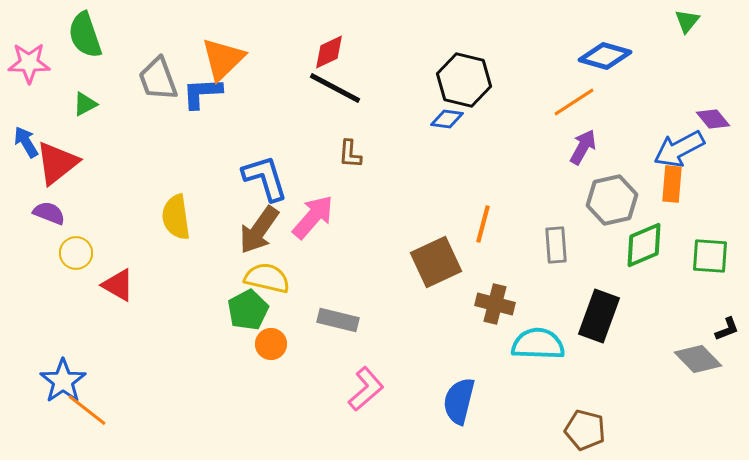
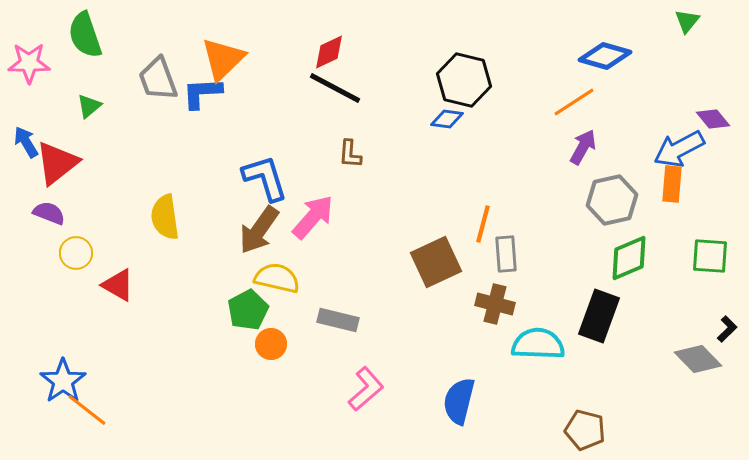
green triangle at (85, 104): moved 4 px right, 2 px down; rotated 12 degrees counterclockwise
yellow semicircle at (176, 217): moved 11 px left
gray rectangle at (556, 245): moved 50 px left, 9 px down
green diamond at (644, 245): moved 15 px left, 13 px down
yellow semicircle at (267, 278): moved 10 px right
black L-shape at (727, 329): rotated 24 degrees counterclockwise
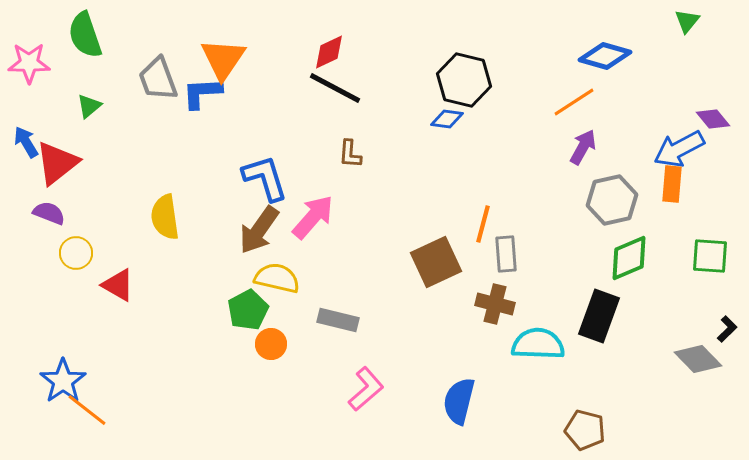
orange triangle at (223, 59): rotated 12 degrees counterclockwise
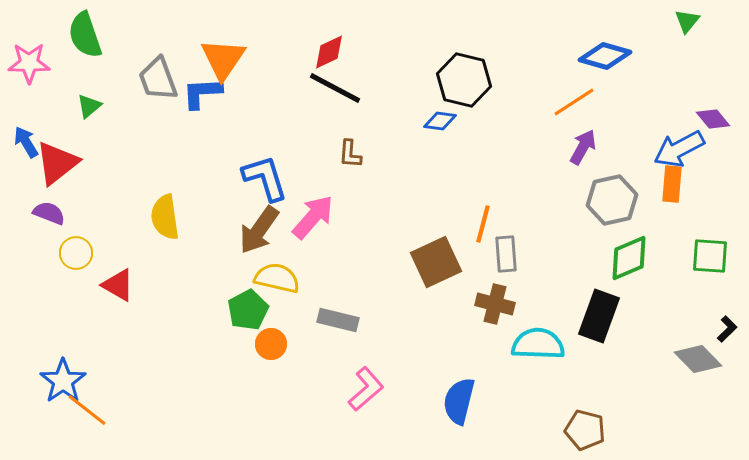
blue diamond at (447, 119): moved 7 px left, 2 px down
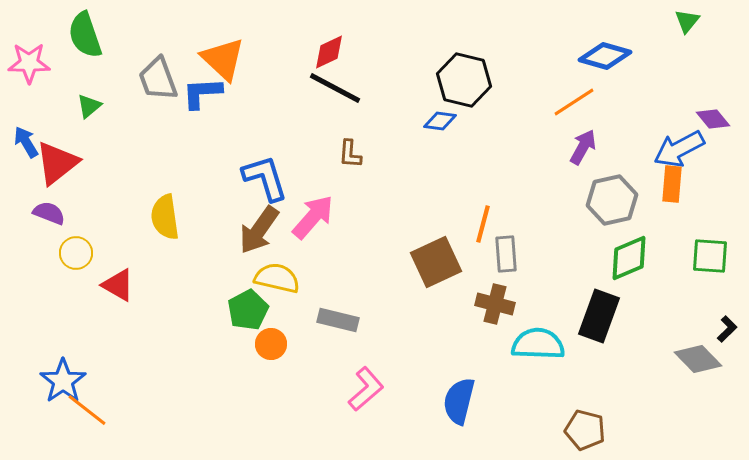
orange triangle at (223, 59): rotated 21 degrees counterclockwise
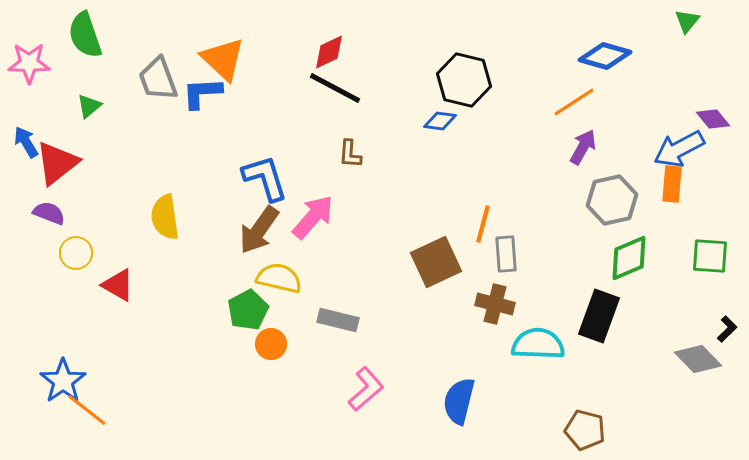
yellow semicircle at (277, 278): moved 2 px right
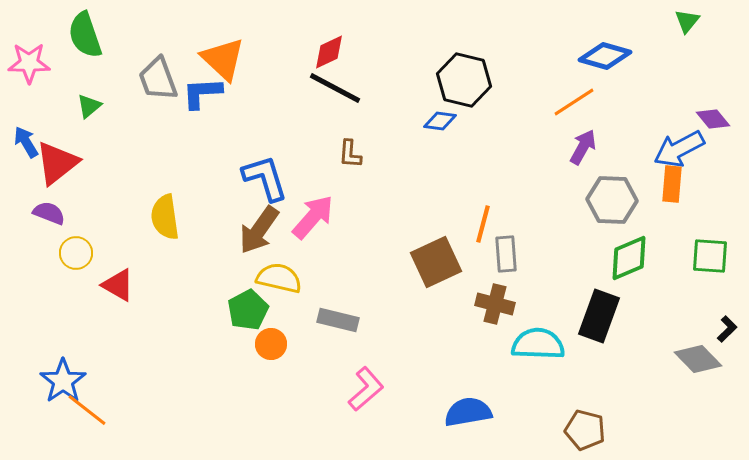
gray hexagon at (612, 200): rotated 15 degrees clockwise
blue semicircle at (459, 401): moved 9 px right, 11 px down; rotated 66 degrees clockwise
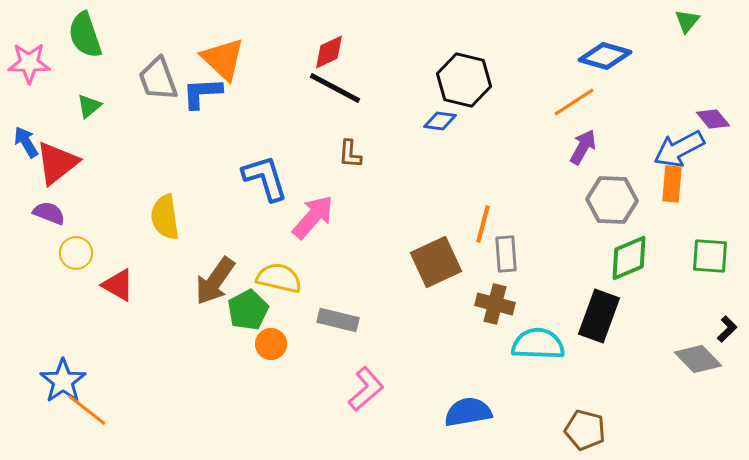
brown arrow at (259, 230): moved 44 px left, 51 px down
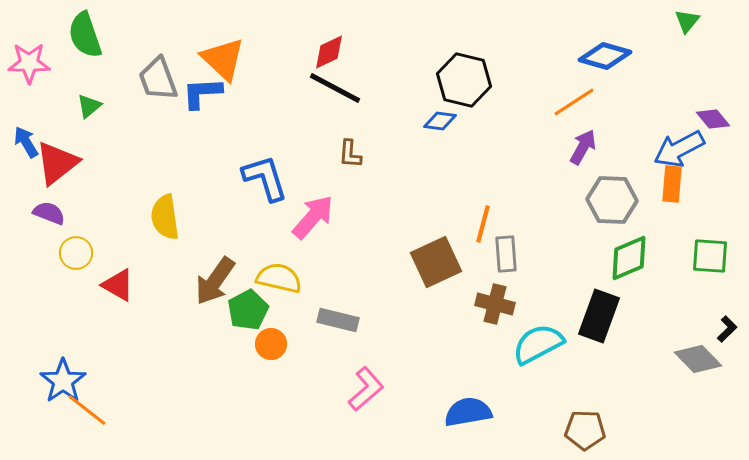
cyan semicircle at (538, 344): rotated 30 degrees counterclockwise
brown pentagon at (585, 430): rotated 12 degrees counterclockwise
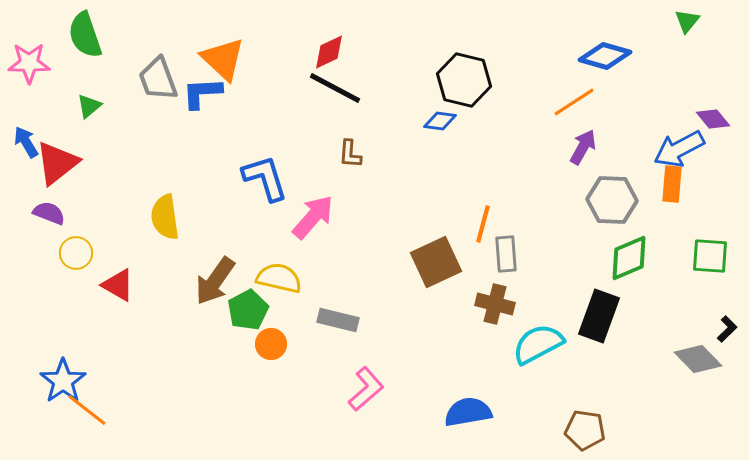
brown pentagon at (585, 430): rotated 6 degrees clockwise
